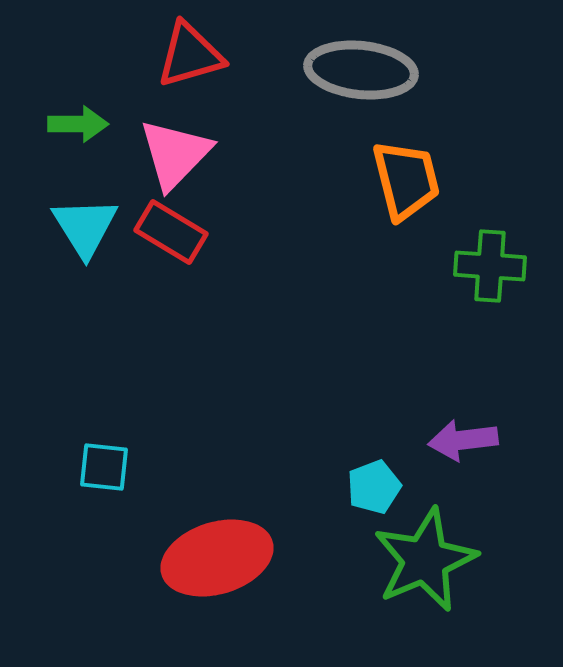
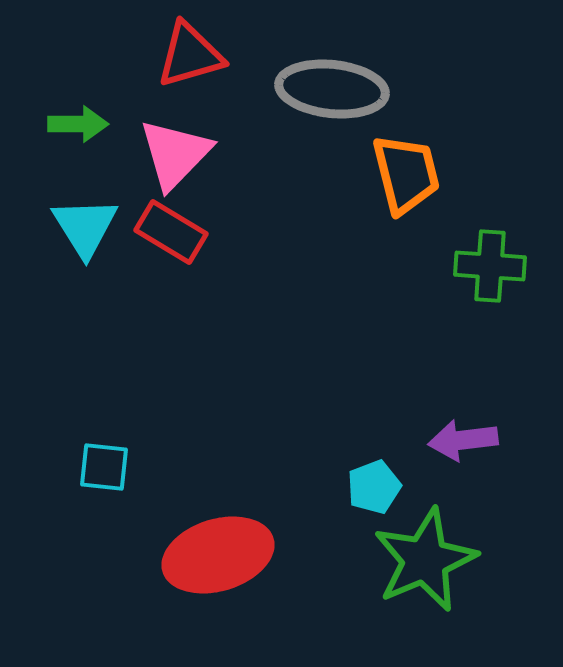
gray ellipse: moved 29 px left, 19 px down
orange trapezoid: moved 6 px up
red ellipse: moved 1 px right, 3 px up
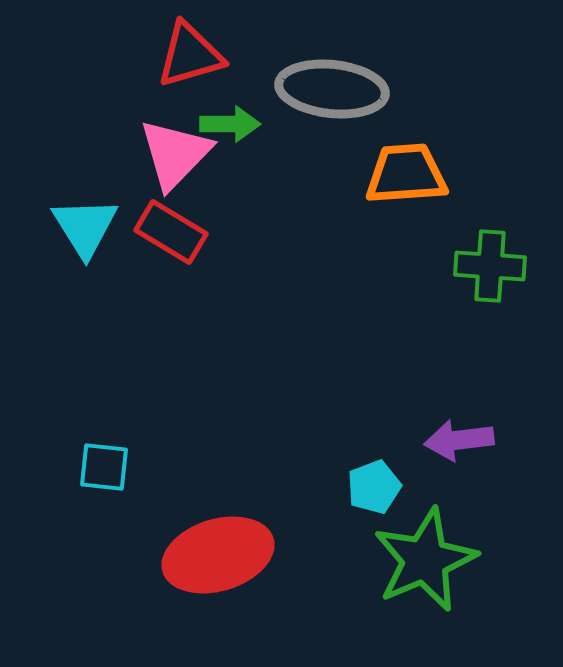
green arrow: moved 152 px right
orange trapezoid: rotated 80 degrees counterclockwise
purple arrow: moved 4 px left
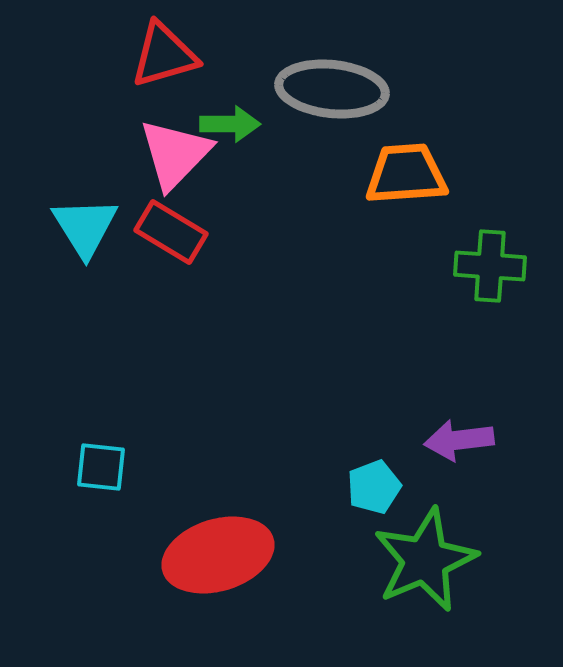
red triangle: moved 26 px left
cyan square: moved 3 px left
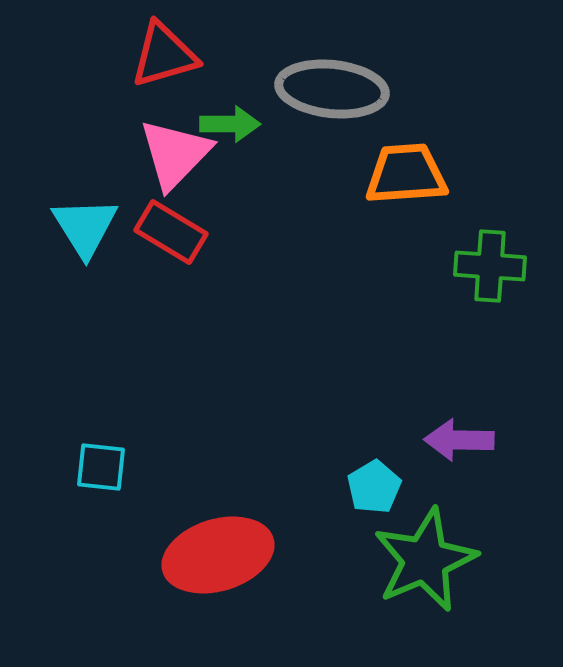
purple arrow: rotated 8 degrees clockwise
cyan pentagon: rotated 10 degrees counterclockwise
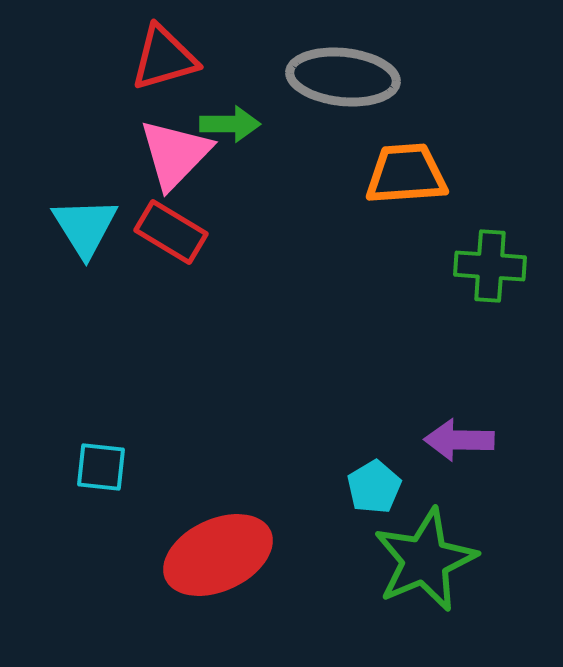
red triangle: moved 3 px down
gray ellipse: moved 11 px right, 12 px up
red ellipse: rotated 8 degrees counterclockwise
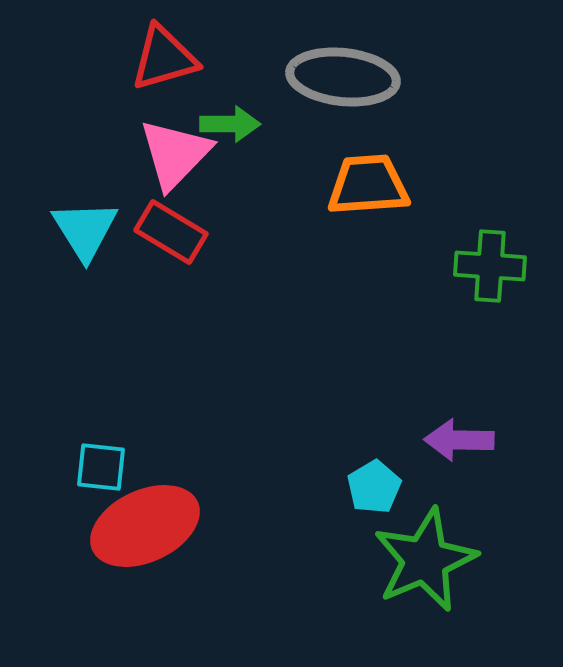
orange trapezoid: moved 38 px left, 11 px down
cyan triangle: moved 3 px down
red ellipse: moved 73 px left, 29 px up
